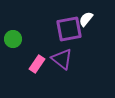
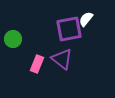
pink rectangle: rotated 12 degrees counterclockwise
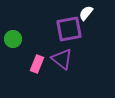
white semicircle: moved 6 px up
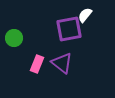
white semicircle: moved 1 px left, 2 px down
green circle: moved 1 px right, 1 px up
purple triangle: moved 4 px down
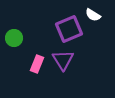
white semicircle: moved 8 px right; rotated 98 degrees counterclockwise
purple square: rotated 12 degrees counterclockwise
purple triangle: moved 1 px right, 3 px up; rotated 20 degrees clockwise
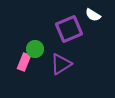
green circle: moved 21 px right, 11 px down
purple triangle: moved 2 px left, 4 px down; rotated 30 degrees clockwise
pink rectangle: moved 13 px left, 2 px up
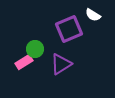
pink rectangle: rotated 36 degrees clockwise
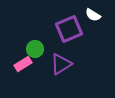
pink rectangle: moved 1 px left, 2 px down
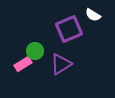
green circle: moved 2 px down
